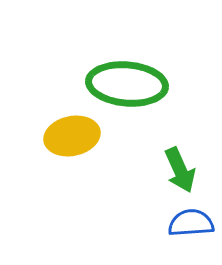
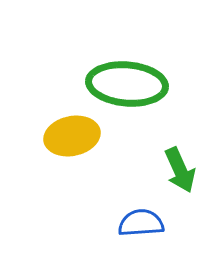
blue semicircle: moved 50 px left
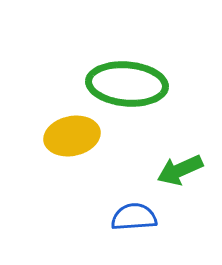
green arrow: rotated 90 degrees clockwise
blue semicircle: moved 7 px left, 6 px up
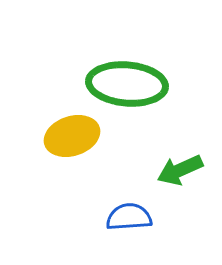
yellow ellipse: rotated 6 degrees counterclockwise
blue semicircle: moved 5 px left
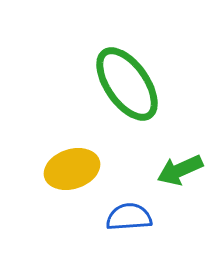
green ellipse: rotated 50 degrees clockwise
yellow ellipse: moved 33 px down
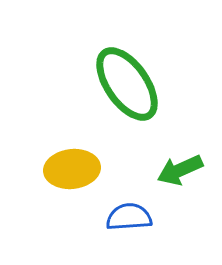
yellow ellipse: rotated 12 degrees clockwise
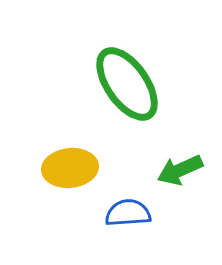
yellow ellipse: moved 2 px left, 1 px up
blue semicircle: moved 1 px left, 4 px up
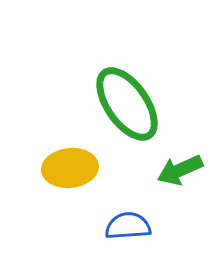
green ellipse: moved 20 px down
blue semicircle: moved 13 px down
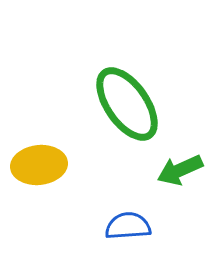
yellow ellipse: moved 31 px left, 3 px up
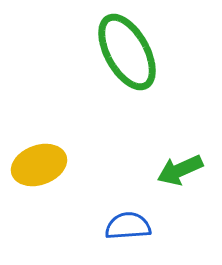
green ellipse: moved 52 px up; rotated 6 degrees clockwise
yellow ellipse: rotated 14 degrees counterclockwise
